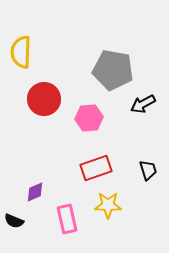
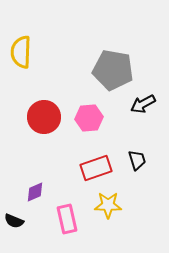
red circle: moved 18 px down
black trapezoid: moved 11 px left, 10 px up
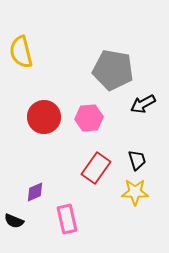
yellow semicircle: rotated 16 degrees counterclockwise
red rectangle: rotated 36 degrees counterclockwise
yellow star: moved 27 px right, 13 px up
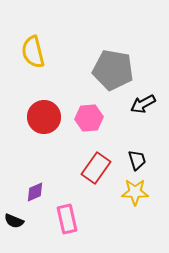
yellow semicircle: moved 12 px right
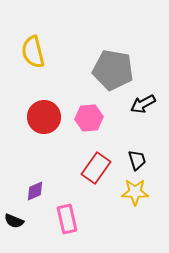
purple diamond: moved 1 px up
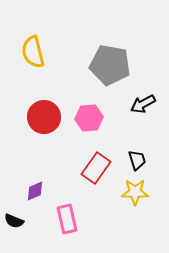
gray pentagon: moved 3 px left, 5 px up
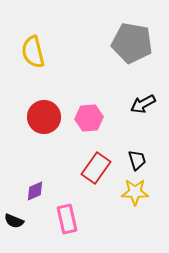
gray pentagon: moved 22 px right, 22 px up
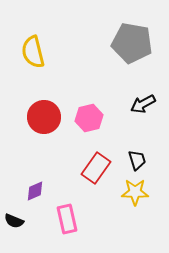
pink hexagon: rotated 8 degrees counterclockwise
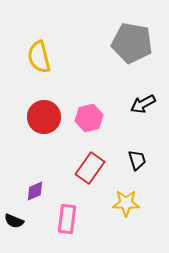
yellow semicircle: moved 6 px right, 5 px down
red rectangle: moved 6 px left
yellow star: moved 9 px left, 11 px down
pink rectangle: rotated 20 degrees clockwise
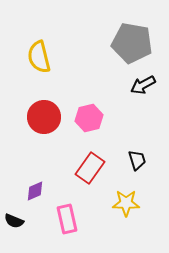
black arrow: moved 19 px up
pink rectangle: rotated 20 degrees counterclockwise
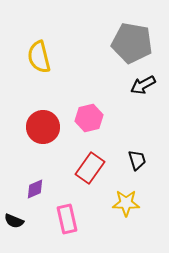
red circle: moved 1 px left, 10 px down
purple diamond: moved 2 px up
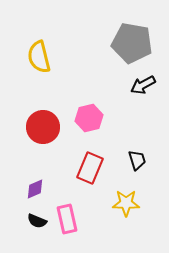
red rectangle: rotated 12 degrees counterclockwise
black semicircle: moved 23 px right
